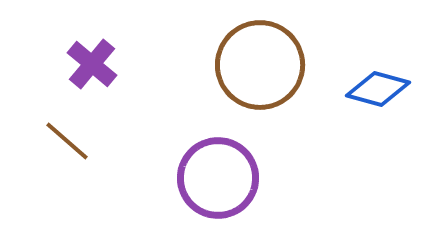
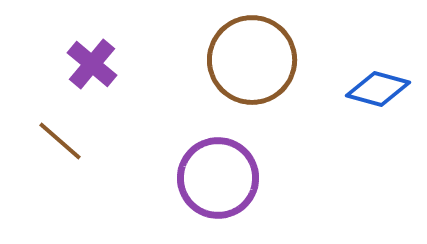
brown circle: moved 8 px left, 5 px up
brown line: moved 7 px left
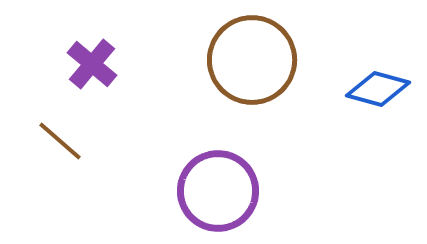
purple circle: moved 13 px down
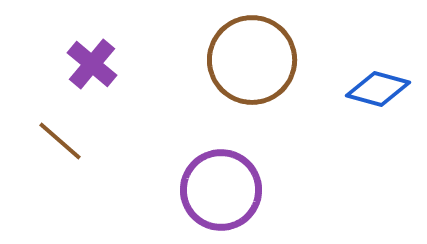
purple circle: moved 3 px right, 1 px up
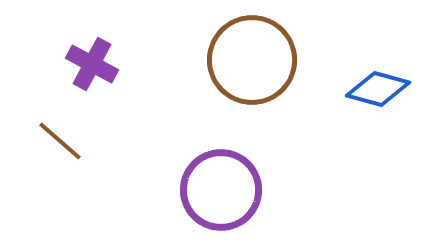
purple cross: rotated 12 degrees counterclockwise
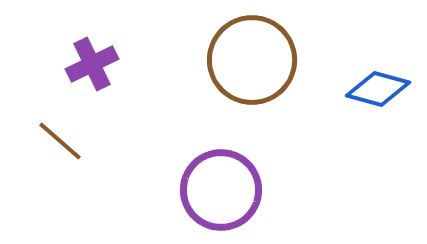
purple cross: rotated 36 degrees clockwise
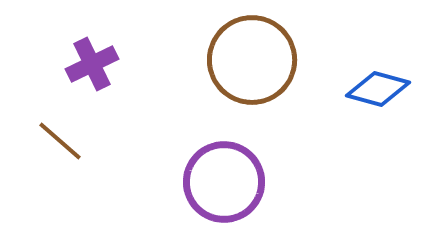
purple circle: moved 3 px right, 8 px up
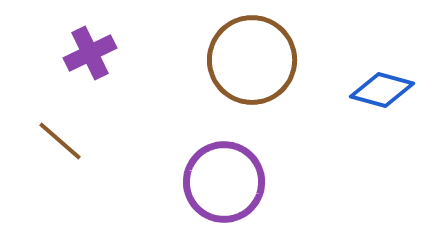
purple cross: moved 2 px left, 11 px up
blue diamond: moved 4 px right, 1 px down
